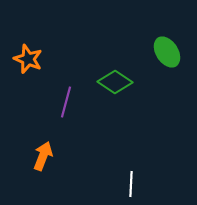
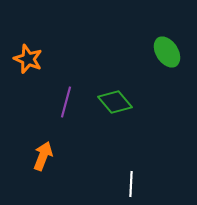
green diamond: moved 20 px down; rotated 16 degrees clockwise
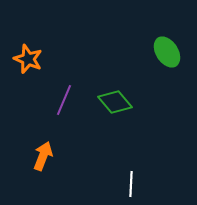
purple line: moved 2 px left, 2 px up; rotated 8 degrees clockwise
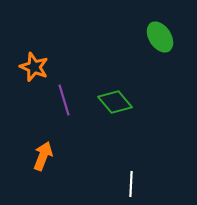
green ellipse: moved 7 px left, 15 px up
orange star: moved 6 px right, 8 px down
purple line: rotated 40 degrees counterclockwise
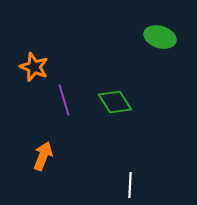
green ellipse: rotated 40 degrees counterclockwise
green diamond: rotated 8 degrees clockwise
white line: moved 1 px left, 1 px down
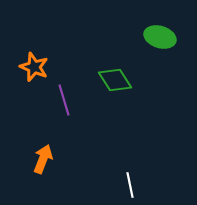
green diamond: moved 22 px up
orange arrow: moved 3 px down
white line: rotated 15 degrees counterclockwise
